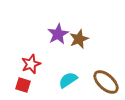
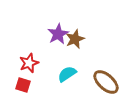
brown star: moved 4 px left
red star: moved 2 px left, 1 px up
cyan semicircle: moved 1 px left, 6 px up
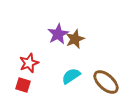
cyan semicircle: moved 4 px right, 2 px down
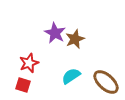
purple star: moved 3 px left, 1 px up; rotated 15 degrees counterclockwise
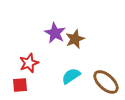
red square: moved 3 px left; rotated 21 degrees counterclockwise
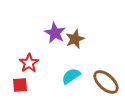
red star: rotated 12 degrees counterclockwise
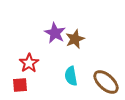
cyan semicircle: rotated 66 degrees counterclockwise
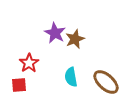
cyan semicircle: moved 1 px down
red square: moved 1 px left
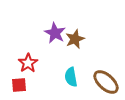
red star: moved 1 px left
